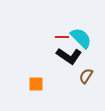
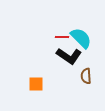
brown semicircle: rotated 35 degrees counterclockwise
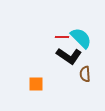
brown semicircle: moved 1 px left, 2 px up
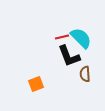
red line: rotated 16 degrees counterclockwise
black L-shape: rotated 35 degrees clockwise
orange square: rotated 21 degrees counterclockwise
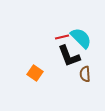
orange square: moved 1 px left, 11 px up; rotated 35 degrees counterclockwise
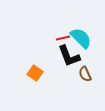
red line: moved 1 px right, 1 px down
brown semicircle: rotated 21 degrees counterclockwise
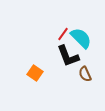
red line: moved 4 px up; rotated 40 degrees counterclockwise
black L-shape: moved 1 px left
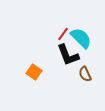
black L-shape: moved 1 px up
orange square: moved 1 px left, 1 px up
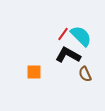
cyan semicircle: moved 2 px up
black L-shape: rotated 140 degrees clockwise
orange square: rotated 35 degrees counterclockwise
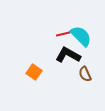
red line: rotated 40 degrees clockwise
orange square: rotated 35 degrees clockwise
